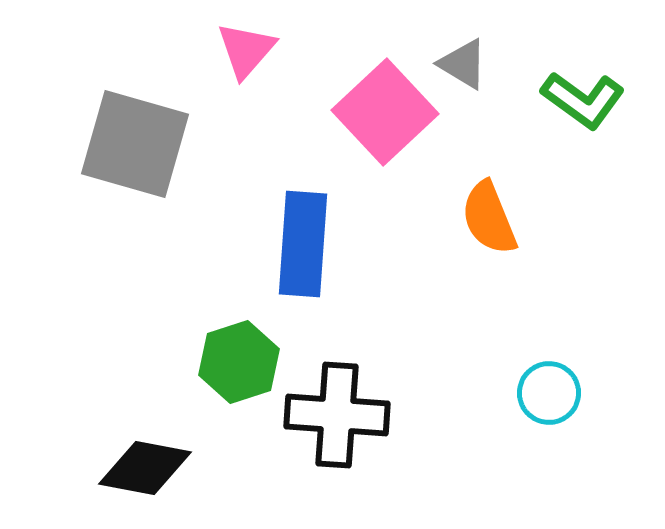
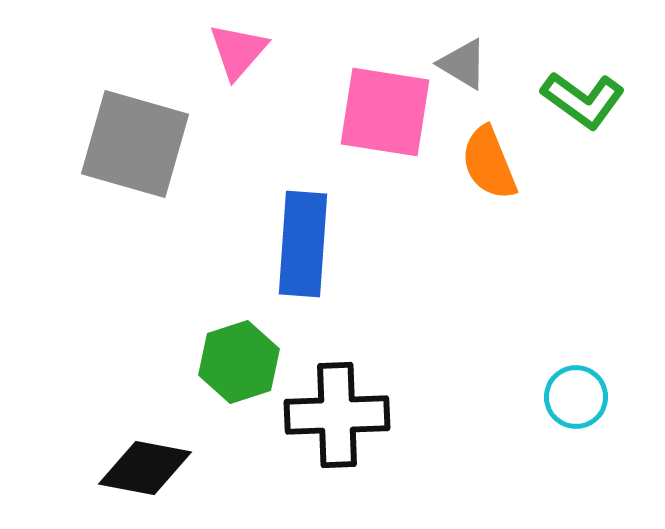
pink triangle: moved 8 px left, 1 px down
pink square: rotated 38 degrees counterclockwise
orange semicircle: moved 55 px up
cyan circle: moved 27 px right, 4 px down
black cross: rotated 6 degrees counterclockwise
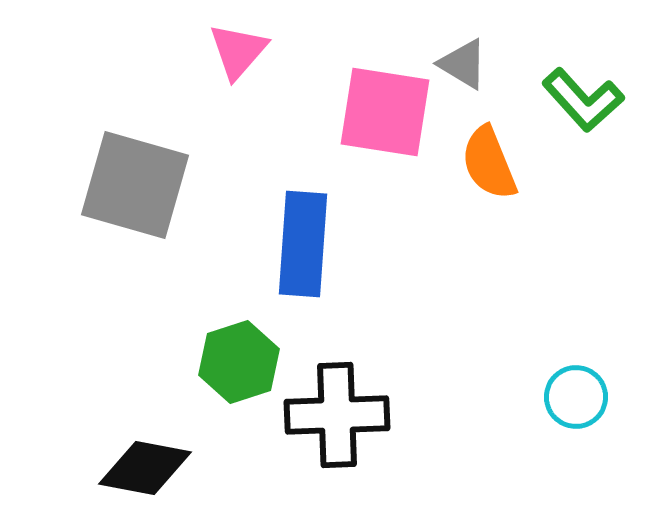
green L-shape: rotated 12 degrees clockwise
gray square: moved 41 px down
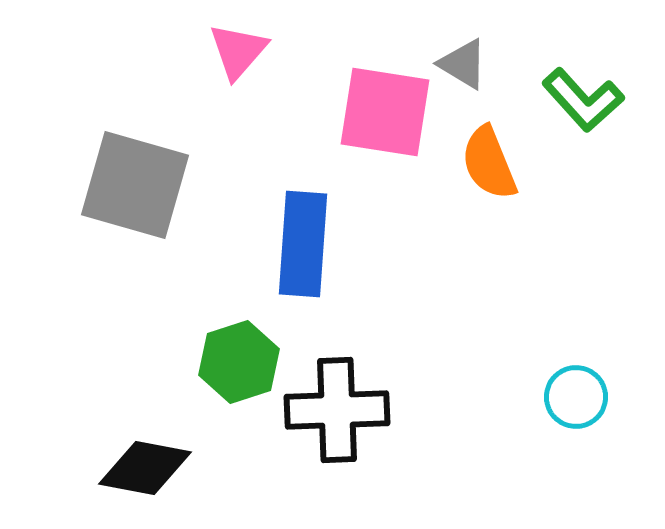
black cross: moved 5 px up
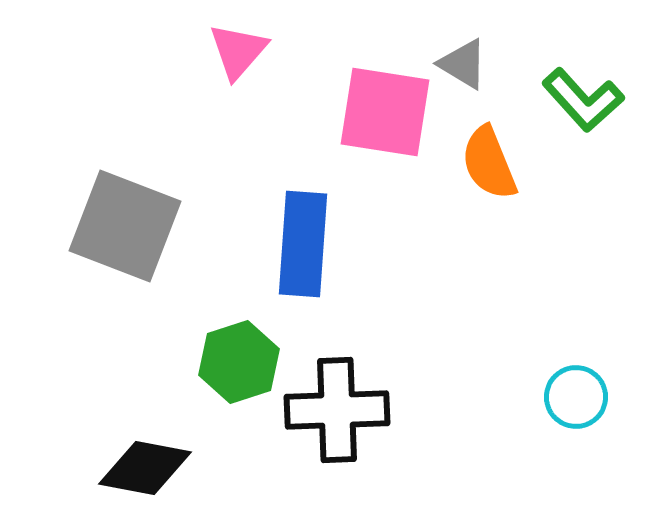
gray square: moved 10 px left, 41 px down; rotated 5 degrees clockwise
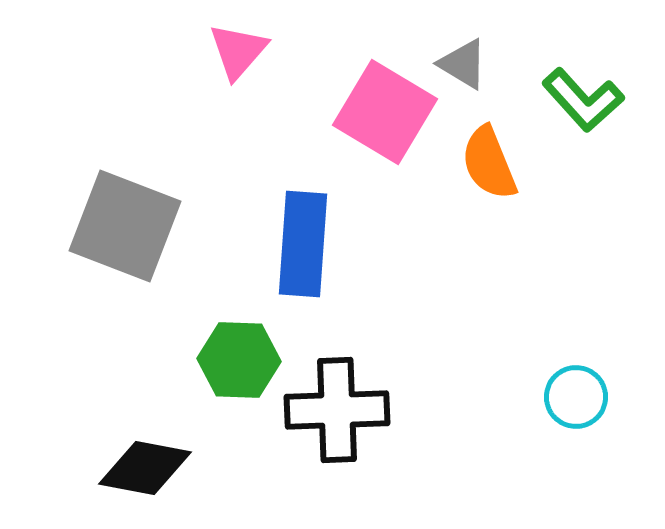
pink square: rotated 22 degrees clockwise
green hexagon: moved 2 px up; rotated 20 degrees clockwise
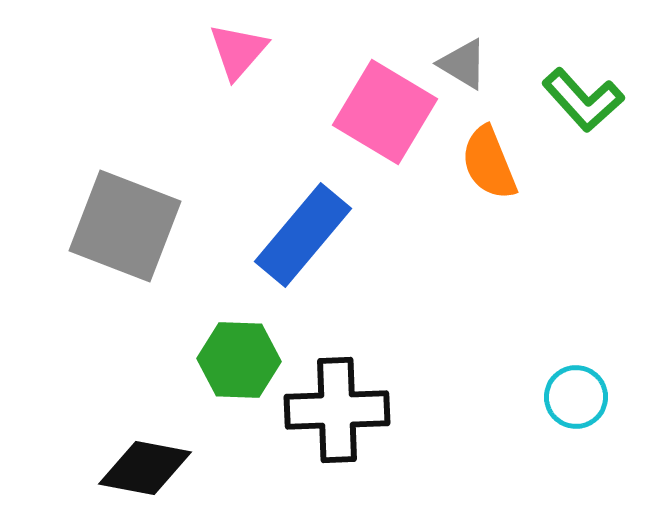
blue rectangle: moved 9 px up; rotated 36 degrees clockwise
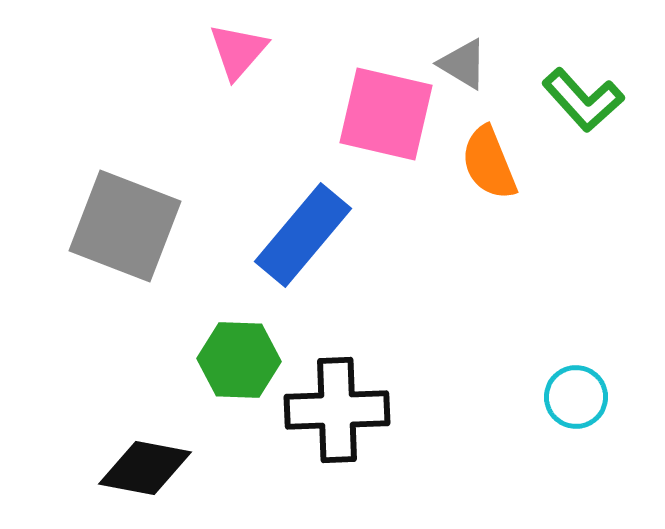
pink square: moved 1 px right, 2 px down; rotated 18 degrees counterclockwise
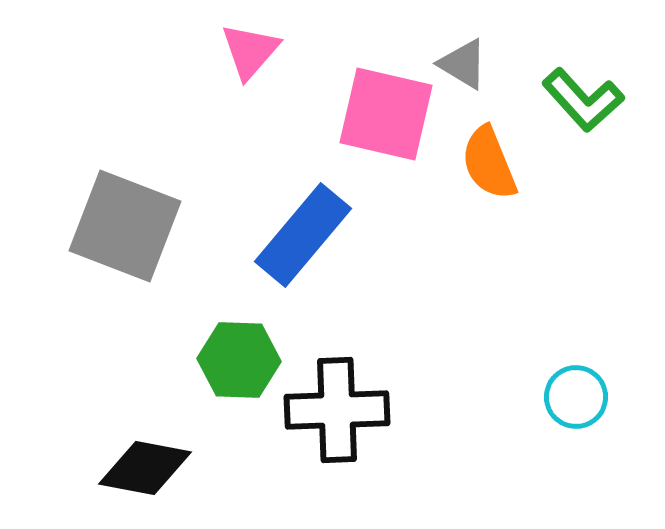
pink triangle: moved 12 px right
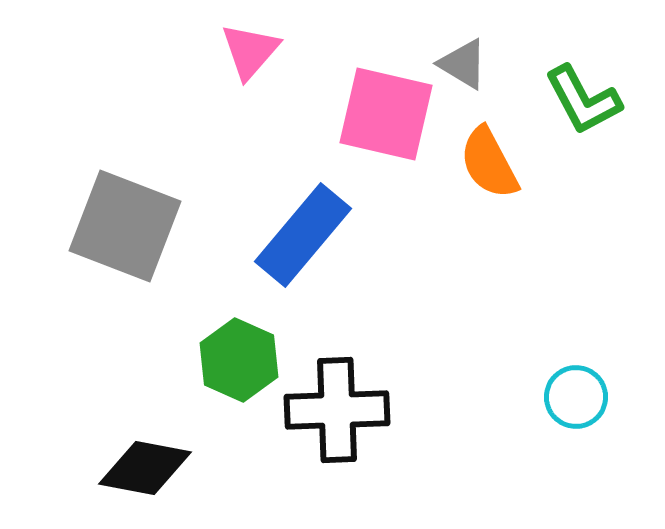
green L-shape: rotated 14 degrees clockwise
orange semicircle: rotated 6 degrees counterclockwise
green hexagon: rotated 22 degrees clockwise
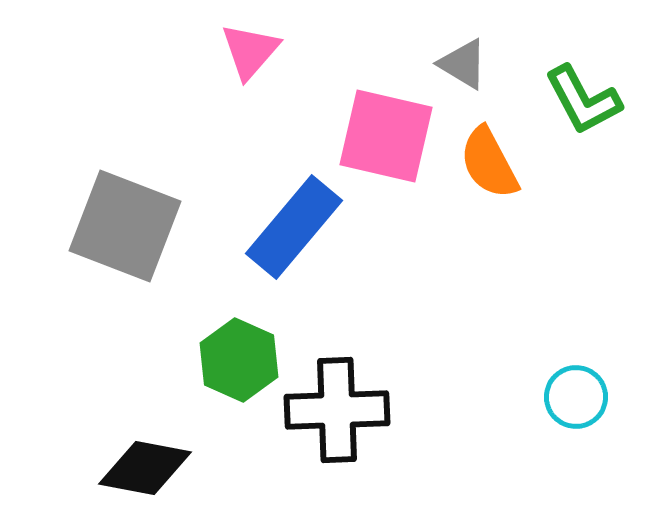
pink square: moved 22 px down
blue rectangle: moved 9 px left, 8 px up
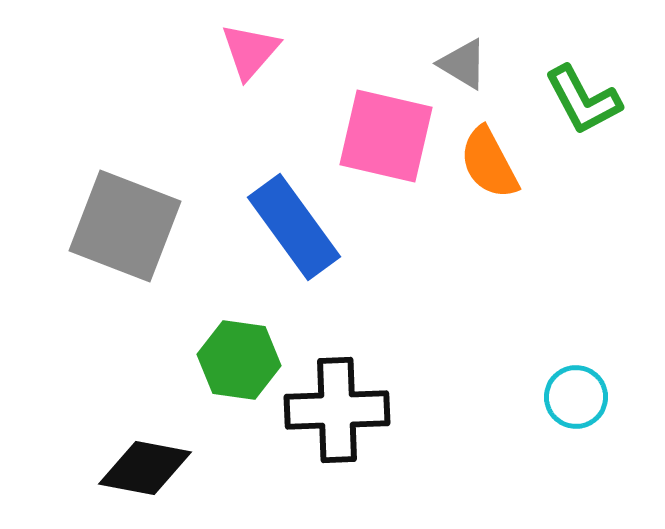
blue rectangle: rotated 76 degrees counterclockwise
green hexagon: rotated 16 degrees counterclockwise
